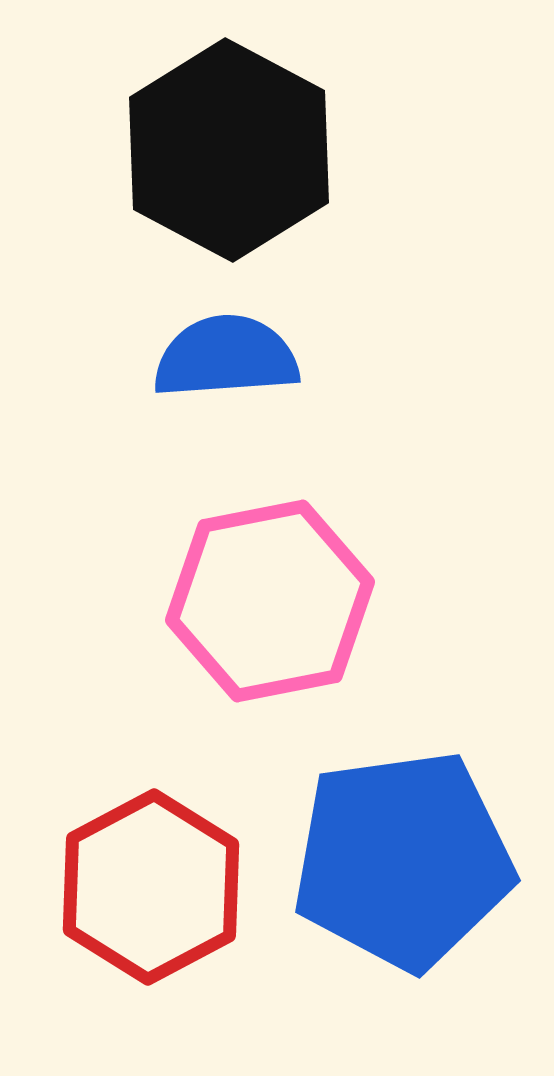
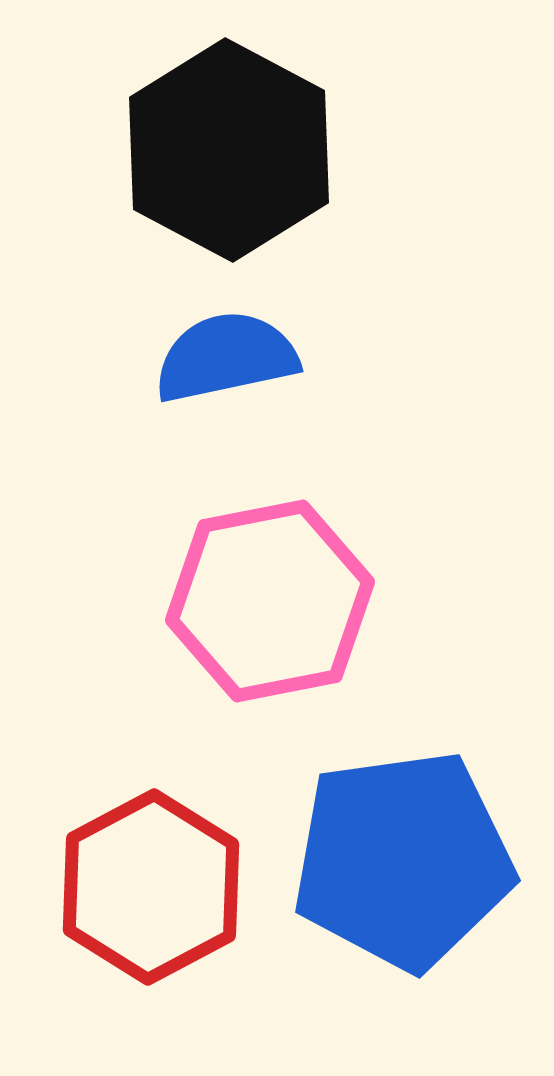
blue semicircle: rotated 8 degrees counterclockwise
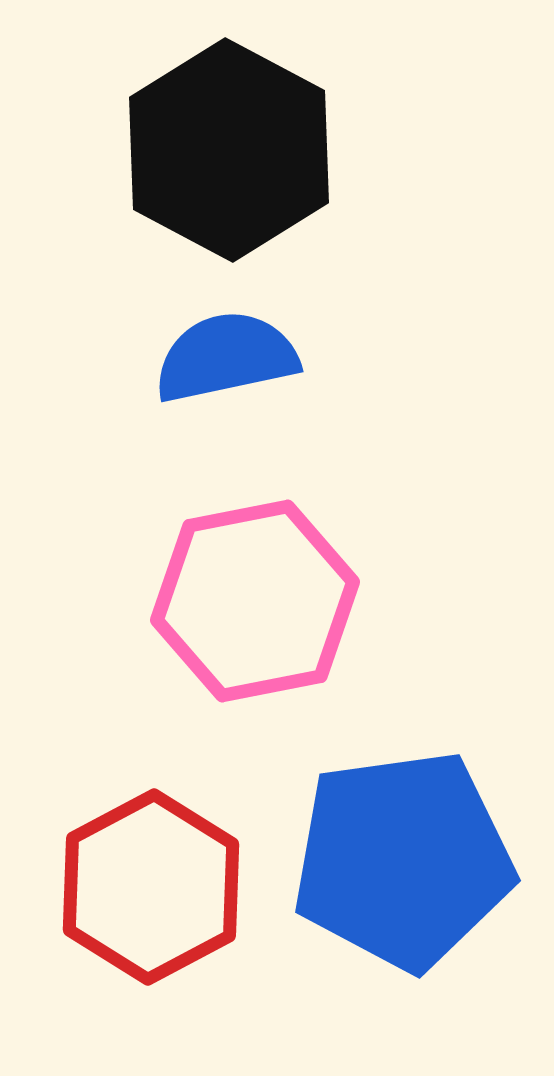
pink hexagon: moved 15 px left
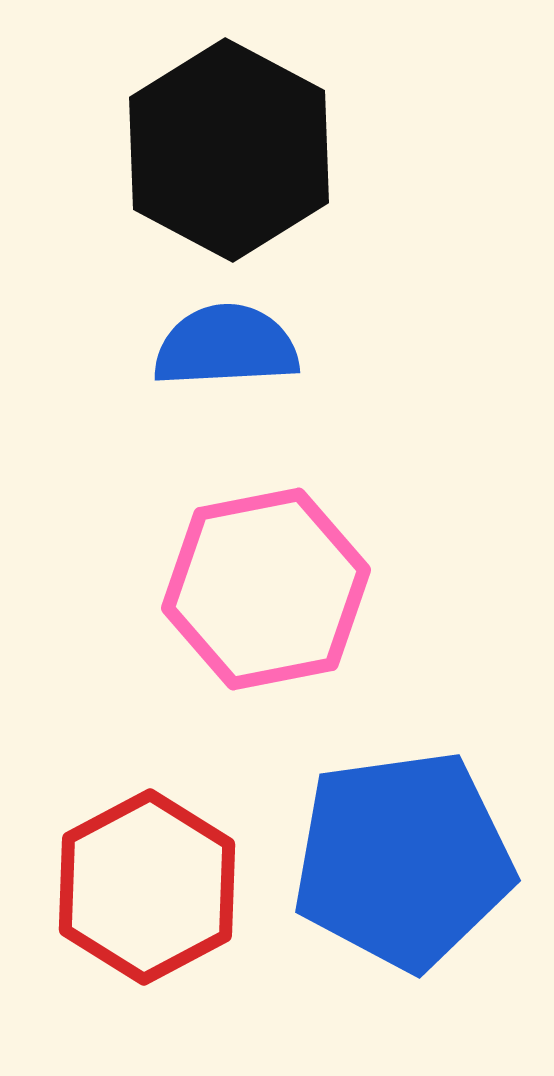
blue semicircle: moved 11 px up; rotated 9 degrees clockwise
pink hexagon: moved 11 px right, 12 px up
red hexagon: moved 4 px left
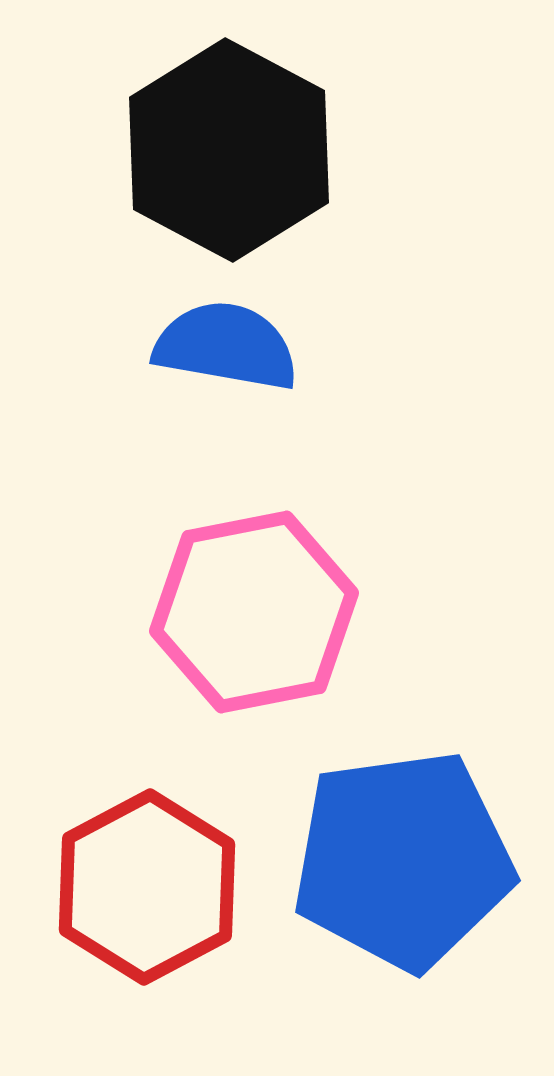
blue semicircle: rotated 13 degrees clockwise
pink hexagon: moved 12 px left, 23 px down
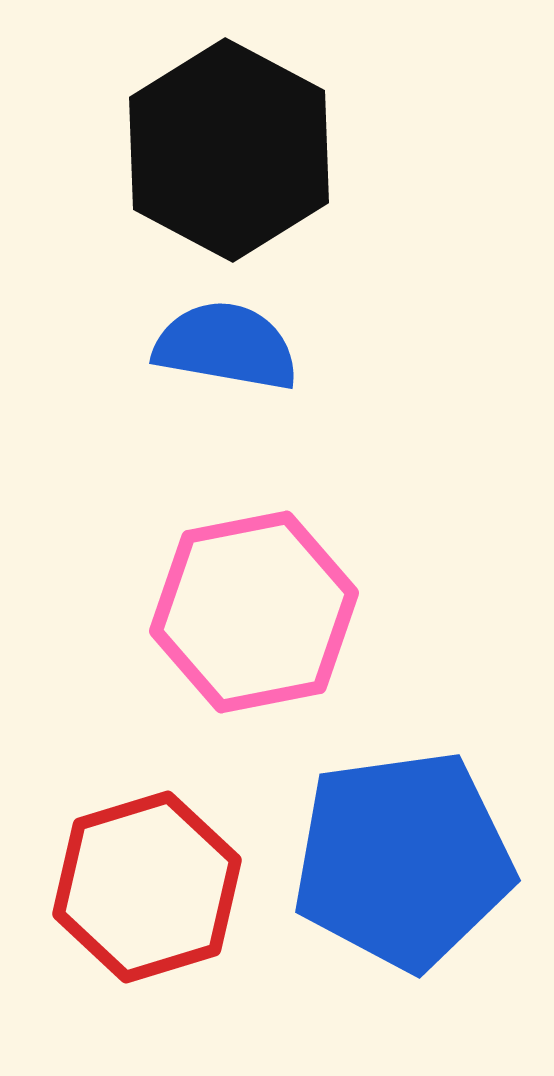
red hexagon: rotated 11 degrees clockwise
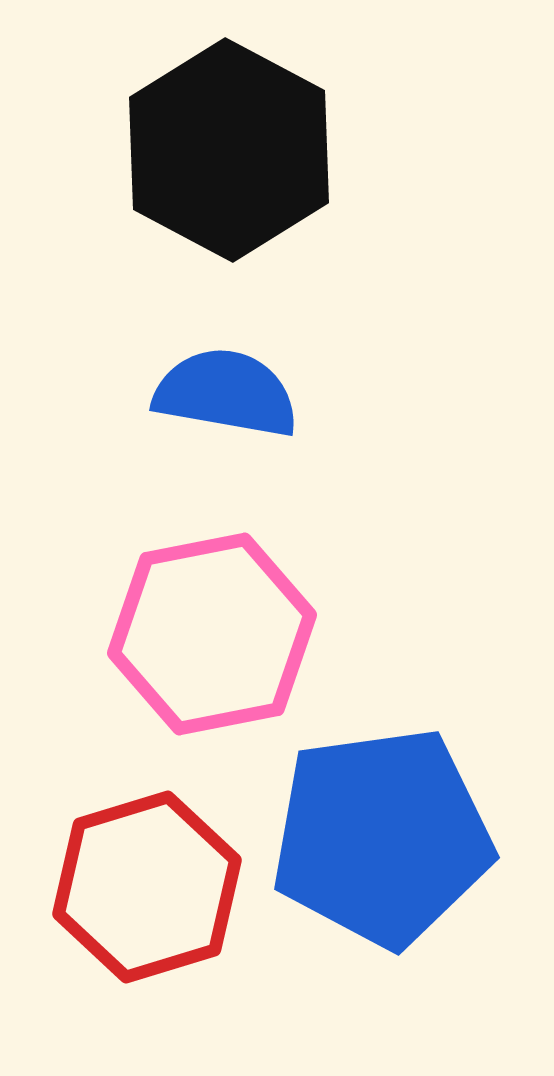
blue semicircle: moved 47 px down
pink hexagon: moved 42 px left, 22 px down
blue pentagon: moved 21 px left, 23 px up
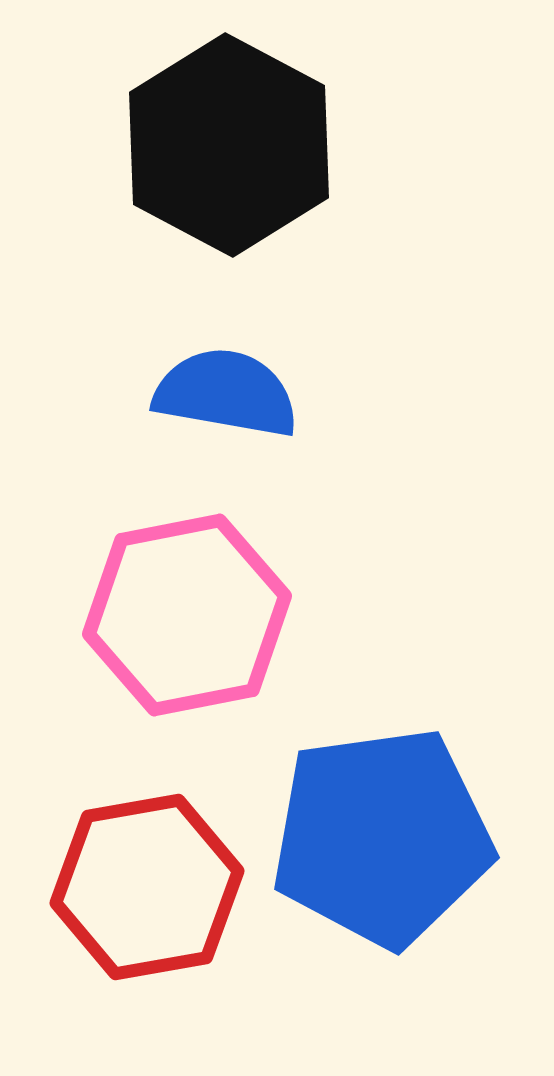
black hexagon: moved 5 px up
pink hexagon: moved 25 px left, 19 px up
red hexagon: rotated 7 degrees clockwise
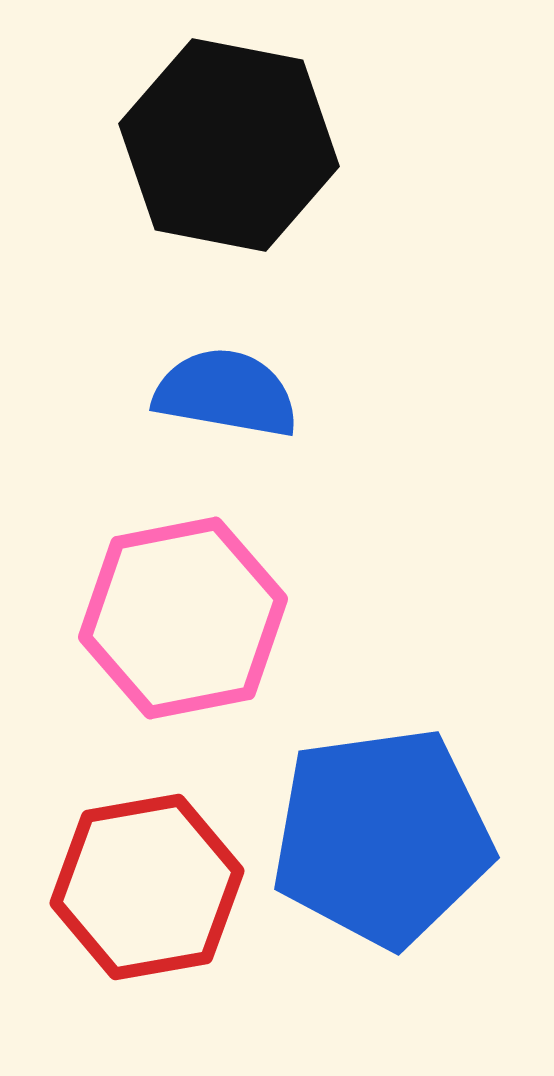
black hexagon: rotated 17 degrees counterclockwise
pink hexagon: moved 4 px left, 3 px down
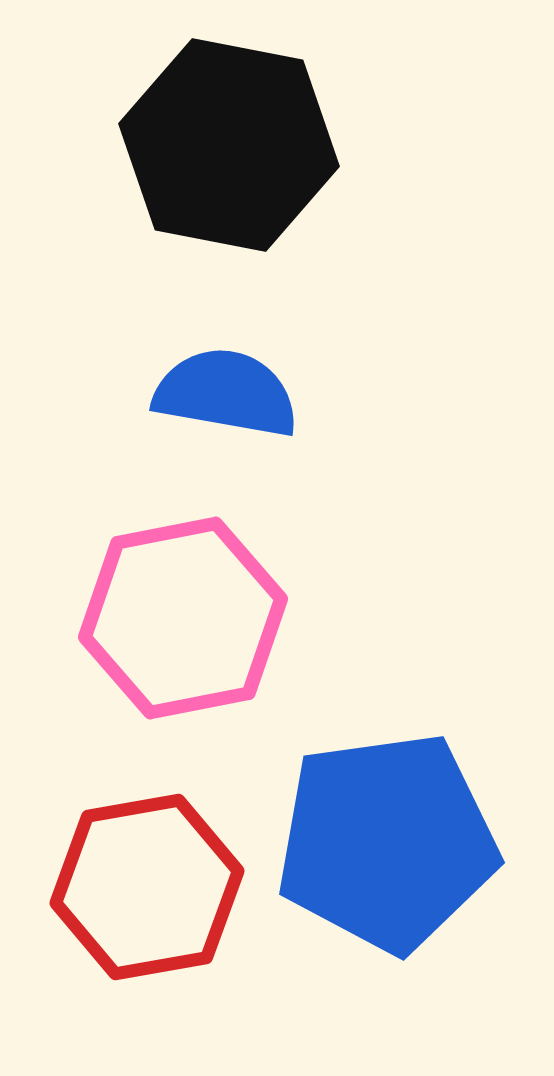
blue pentagon: moved 5 px right, 5 px down
